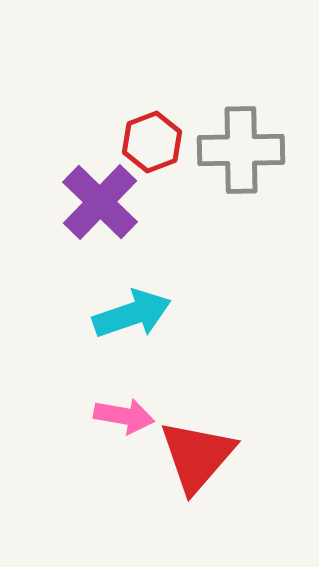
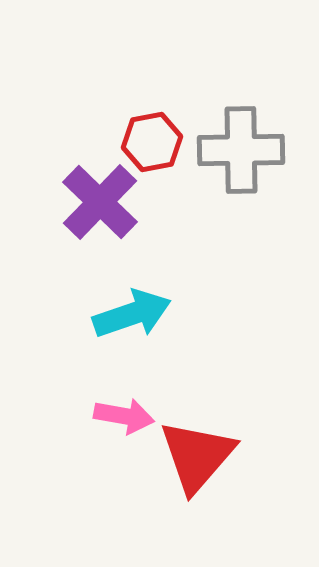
red hexagon: rotated 10 degrees clockwise
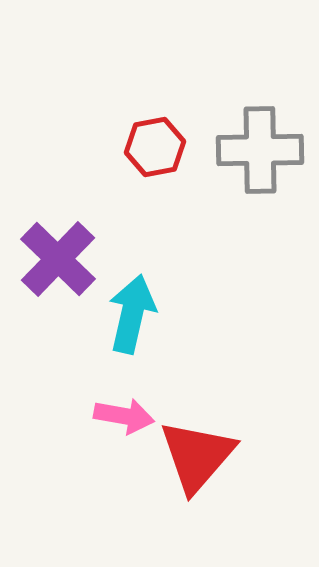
red hexagon: moved 3 px right, 5 px down
gray cross: moved 19 px right
purple cross: moved 42 px left, 57 px down
cyan arrow: rotated 58 degrees counterclockwise
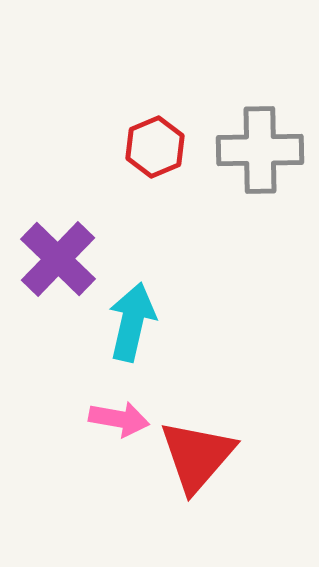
red hexagon: rotated 12 degrees counterclockwise
cyan arrow: moved 8 px down
pink arrow: moved 5 px left, 3 px down
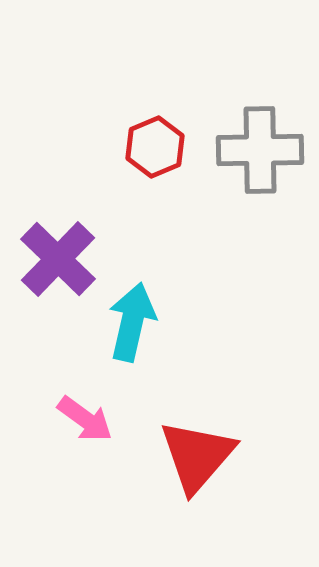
pink arrow: moved 34 px left; rotated 26 degrees clockwise
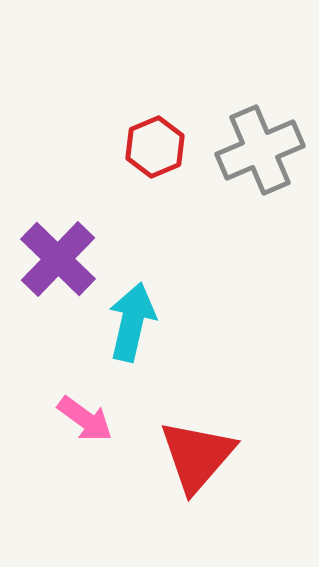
gray cross: rotated 22 degrees counterclockwise
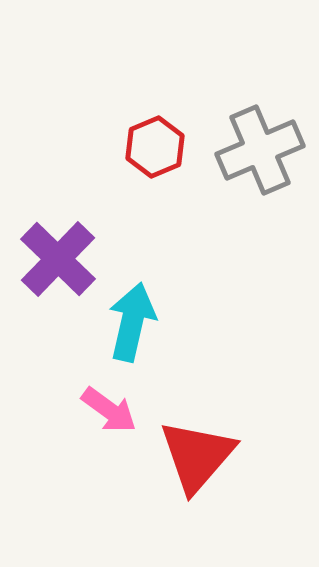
pink arrow: moved 24 px right, 9 px up
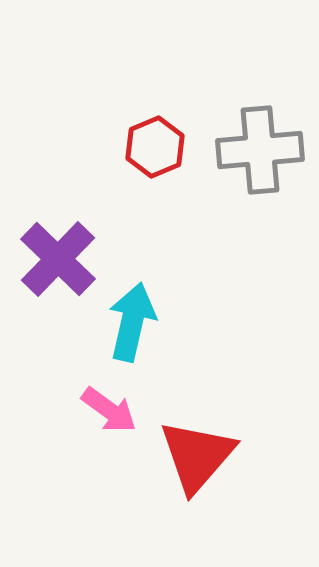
gray cross: rotated 18 degrees clockwise
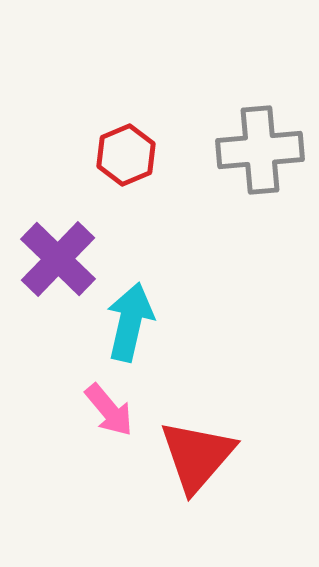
red hexagon: moved 29 px left, 8 px down
cyan arrow: moved 2 px left
pink arrow: rotated 14 degrees clockwise
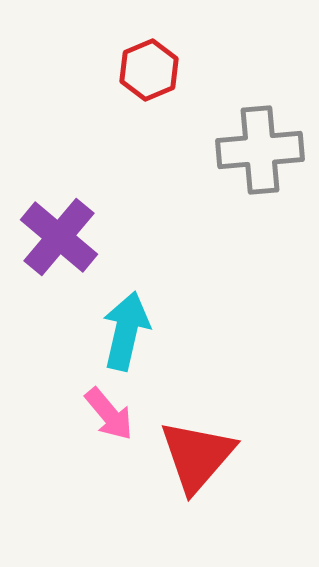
red hexagon: moved 23 px right, 85 px up
purple cross: moved 1 px right, 22 px up; rotated 4 degrees counterclockwise
cyan arrow: moved 4 px left, 9 px down
pink arrow: moved 4 px down
